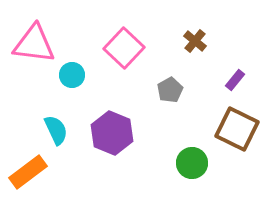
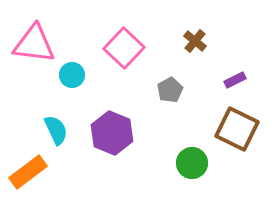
purple rectangle: rotated 25 degrees clockwise
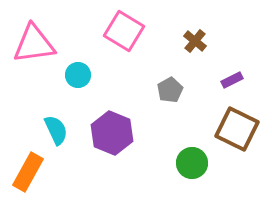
pink triangle: rotated 15 degrees counterclockwise
pink square: moved 17 px up; rotated 12 degrees counterclockwise
cyan circle: moved 6 px right
purple rectangle: moved 3 px left
orange rectangle: rotated 24 degrees counterclockwise
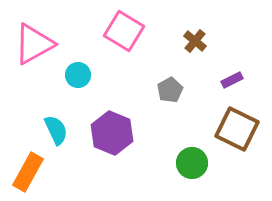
pink triangle: rotated 21 degrees counterclockwise
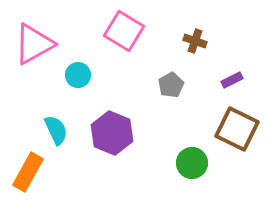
brown cross: rotated 20 degrees counterclockwise
gray pentagon: moved 1 px right, 5 px up
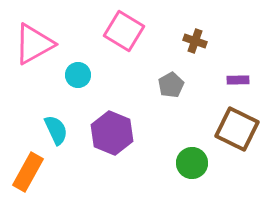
purple rectangle: moved 6 px right; rotated 25 degrees clockwise
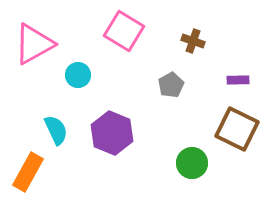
brown cross: moved 2 px left
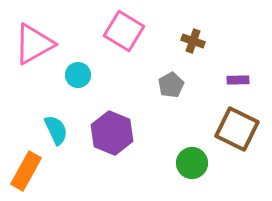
orange rectangle: moved 2 px left, 1 px up
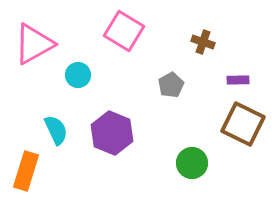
brown cross: moved 10 px right, 1 px down
brown square: moved 6 px right, 5 px up
orange rectangle: rotated 12 degrees counterclockwise
